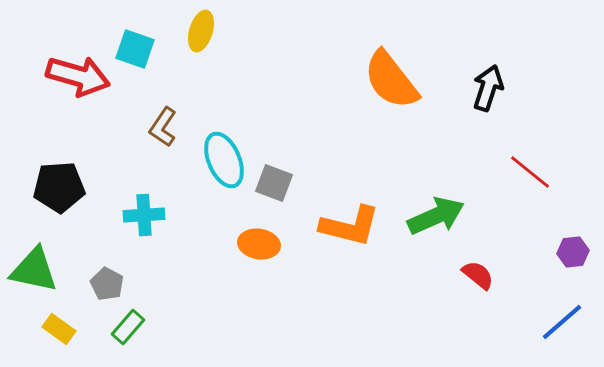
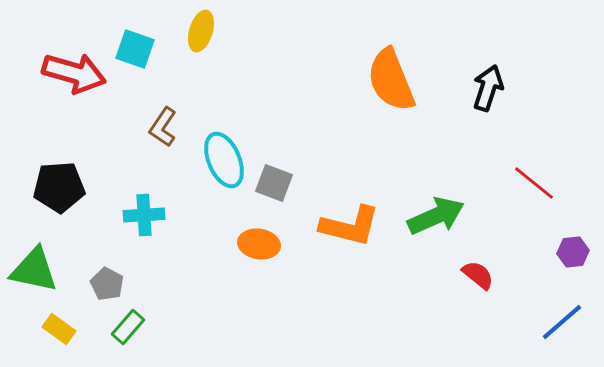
red arrow: moved 4 px left, 3 px up
orange semicircle: rotated 16 degrees clockwise
red line: moved 4 px right, 11 px down
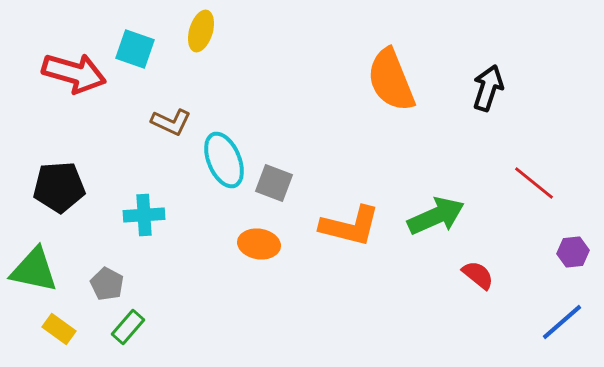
brown L-shape: moved 8 px right, 5 px up; rotated 99 degrees counterclockwise
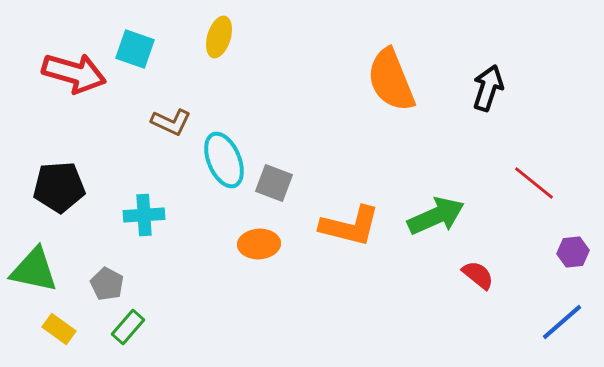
yellow ellipse: moved 18 px right, 6 px down
orange ellipse: rotated 12 degrees counterclockwise
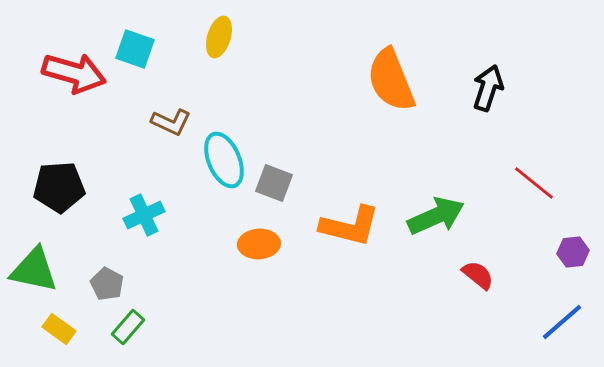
cyan cross: rotated 21 degrees counterclockwise
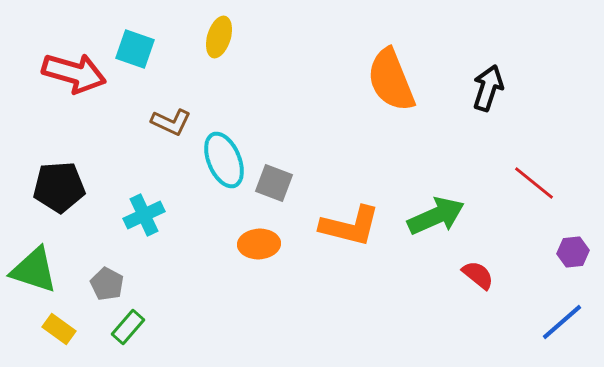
green triangle: rotated 6 degrees clockwise
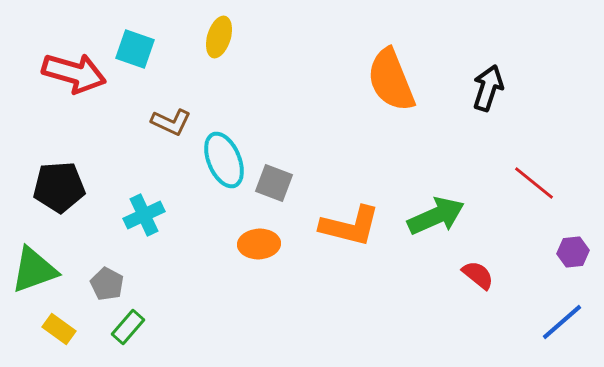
green triangle: rotated 38 degrees counterclockwise
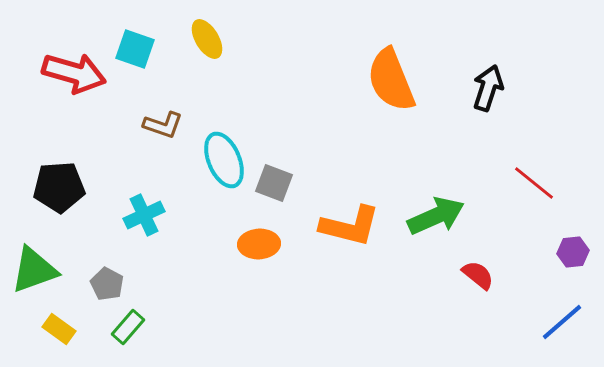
yellow ellipse: moved 12 px left, 2 px down; rotated 48 degrees counterclockwise
brown L-shape: moved 8 px left, 3 px down; rotated 6 degrees counterclockwise
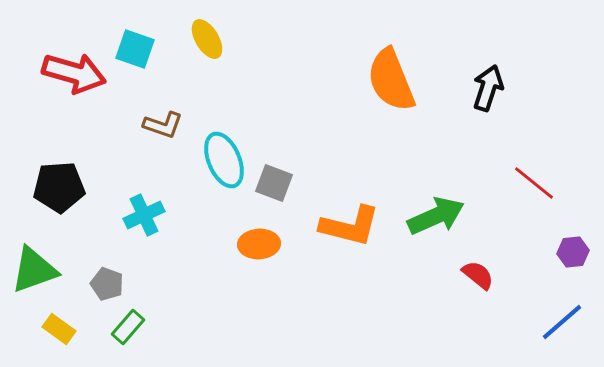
gray pentagon: rotated 8 degrees counterclockwise
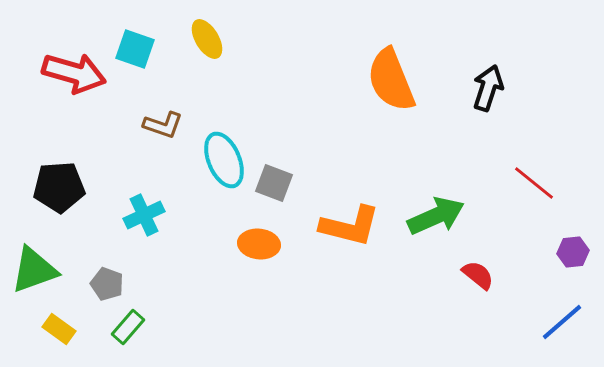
orange ellipse: rotated 9 degrees clockwise
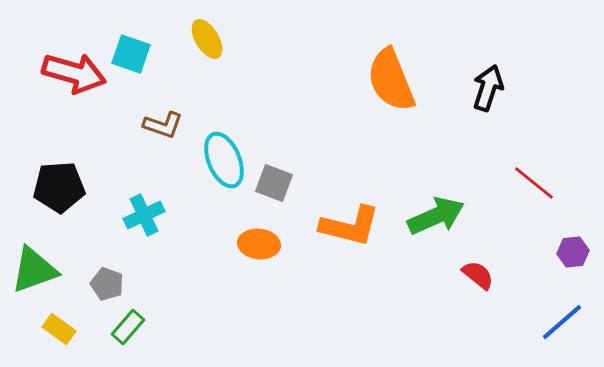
cyan square: moved 4 px left, 5 px down
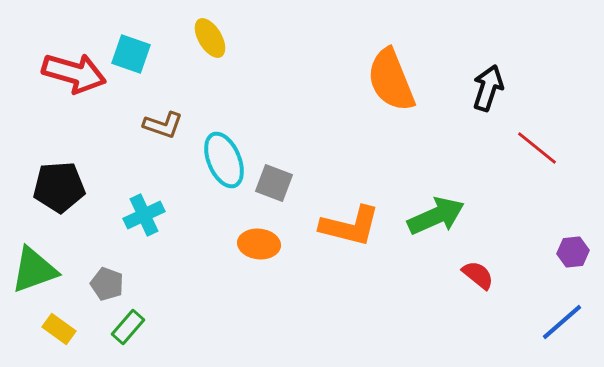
yellow ellipse: moved 3 px right, 1 px up
red line: moved 3 px right, 35 px up
